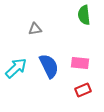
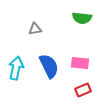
green semicircle: moved 2 px left, 3 px down; rotated 78 degrees counterclockwise
cyan arrow: rotated 35 degrees counterclockwise
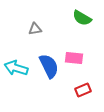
green semicircle: rotated 24 degrees clockwise
pink rectangle: moved 6 px left, 5 px up
cyan arrow: rotated 85 degrees counterclockwise
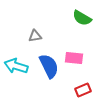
gray triangle: moved 7 px down
cyan arrow: moved 2 px up
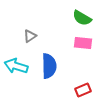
gray triangle: moved 5 px left; rotated 24 degrees counterclockwise
pink rectangle: moved 9 px right, 15 px up
blue semicircle: rotated 25 degrees clockwise
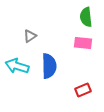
green semicircle: moved 4 px right, 1 px up; rotated 54 degrees clockwise
cyan arrow: moved 1 px right
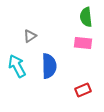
cyan arrow: rotated 45 degrees clockwise
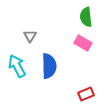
gray triangle: rotated 24 degrees counterclockwise
pink rectangle: rotated 24 degrees clockwise
red rectangle: moved 3 px right, 4 px down
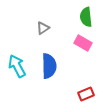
gray triangle: moved 13 px right, 8 px up; rotated 24 degrees clockwise
